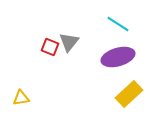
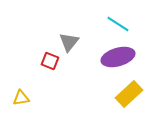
red square: moved 14 px down
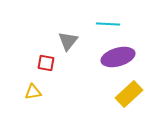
cyan line: moved 10 px left; rotated 30 degrees counterclockwise
gray triangle: moved 1 px left, 1 px up
red square: moved 4 px left, 2 px down; rotated 12 degrees counterclockwise
yellow triangle: moved 12 px right, 6 px up
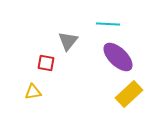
purple ellipse: rotated 60 degrees clockwise
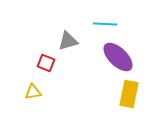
cyan line: moved 3 px left
gray triangle: rotated 35 degrees clockwise
red square: rotated 12 degrees clockwise
yellow rectangle: rotated 36 degrees counterclockwise
